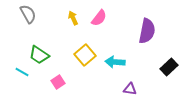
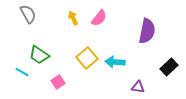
yellow square: moved 2 px right, 3 px down
purple triangle: moved 8 px right, 2 px up
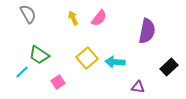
cyan line: rotated 72 degrees counterclockwise
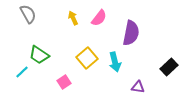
purple semicircle: moved 16 px left, 2 px down
cyan arrow: rotated 108 degrees counterclockwise
pink square: moved 6 px right
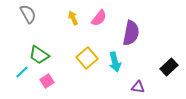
pink square: moved 17 px left, 1 px up
